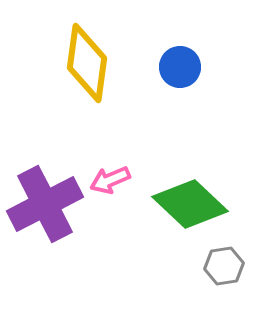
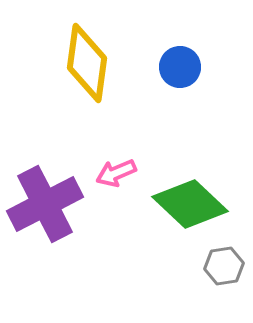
pink arrow: moved 6 px right, 7 px up
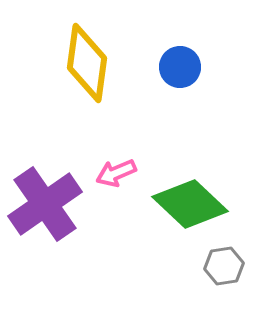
purple cross: rotated 8 degrees counterclockwise
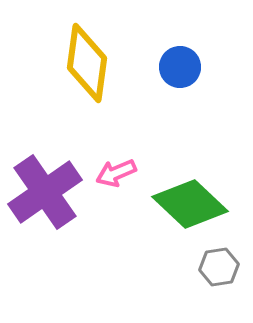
purple cross: moved 12 px up
gray hexagon: moved 5 px left, 1 px down
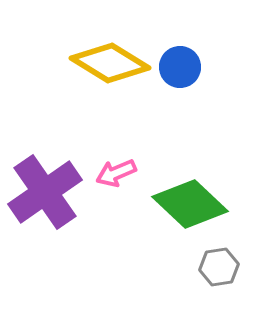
yellow diamond: moved 23 px right; rotated 66 degrees counterclockwise
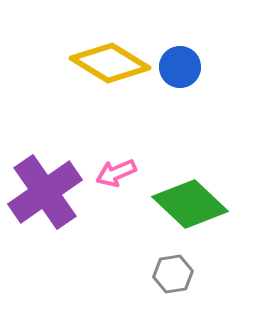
gray hexagon: moved 46 px left, 7 px down
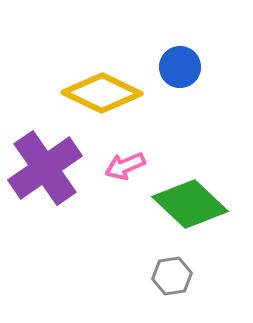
yellow diamond: moved 8 px left, 30 px down; rotated 6 degrees counterclockwise
pink arrow: moved 9 px right, 7 px up
purple cross: moved 24 px up
gray hexagon: moved 1 px left, 2 px down
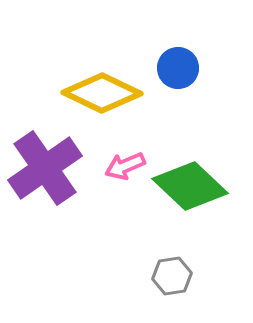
blue circle: moved 2 px left, 1 px down
green diamond: moved 18 px up
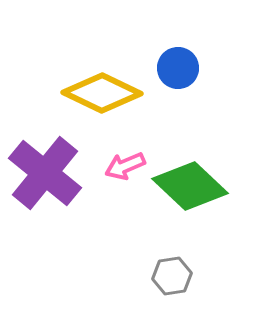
purple cross: moved 5 px down; rotated 16 degrees counterclockwise
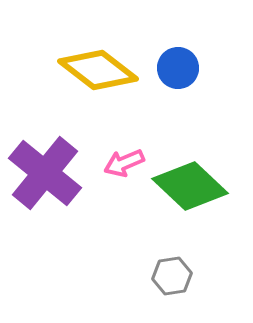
yellow diamond: moved 4 px left, 23 px up; rotated 12 degrees clockwise
pink arrow: moved 1 px left, 3 px up
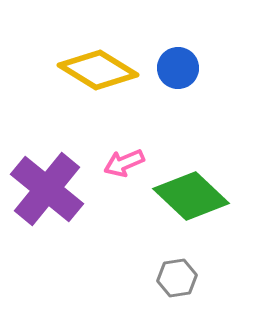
yellow diamond: rotated 6 degrees counterclockwise
purple cross: moved 2 px right, 16 px down
green diamond: moved 1 px right, 10 px down
gray hexagon: moved 5 px right, 2 px down
